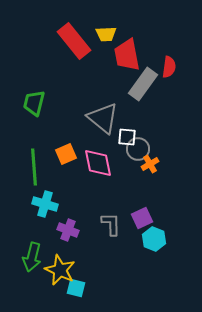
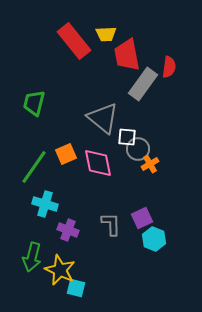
green line: rotated 39 degrees clockwise
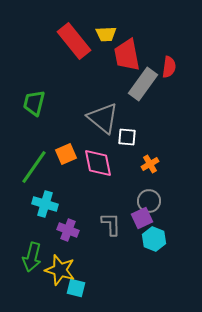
gray circle: moved 11 px right, 52 px down
yellow star: rotated 8 degrees counterclockwise
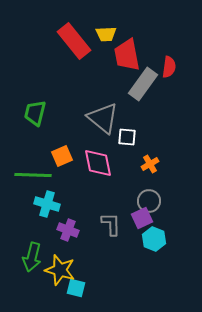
green trapezoid: moved 1 px right, 10 px down
orange square: moved 4 px left, 2 px down
green line: moved 1 px left, 8 px down; rotated 57 degrees clockwise
cyan cross: moved 2 px right
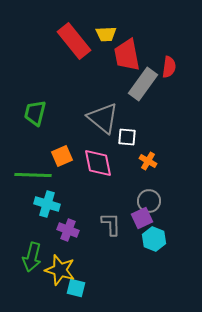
orange cross: moved 2 px left, 3 px up; rotated 30 degrees counterclockwise
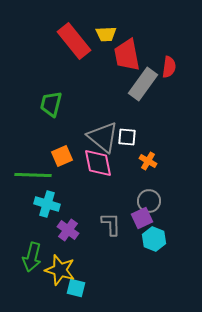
green trapezoid: moved 16 px right, 9 px up
gray triangle: moved 19 px down
purple cross: rotated 15 degrees clockwise
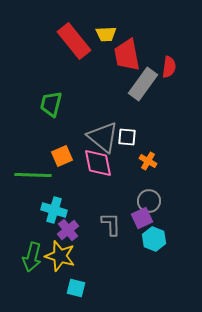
cyan cross: moved 7 px right, 6 px down
purple cross: rotated 15 degrees clockwise
yellow star: moved 14 px up
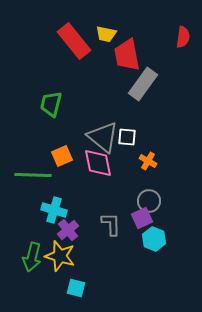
yellow trapezoid: rotated 15 degrees clockwise
red semicircle: moved 14 px right, 30 px up
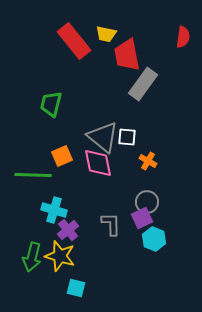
gray circle: moved 2 px left, 1 px down
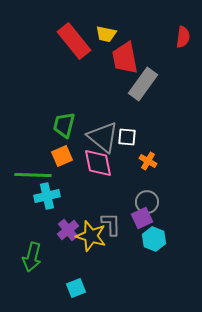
red trapezoid: moved 2 px left, 3 px down
green trapezoid: moved 13 px right, 21 px down
cyan cross: moved 7 px left, 14 px up; rotated 30 degrees counterclockwise
yellow star: moved 31 px right, 20 px up
cyan square: rotated 36 degrees counterclockwise
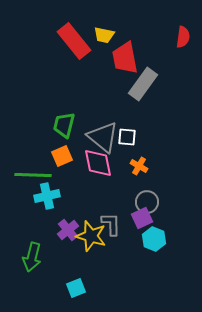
yellow trapezoid: moved 2 px left, 1 px down
orange cross: moved 9 px left, 5 px down
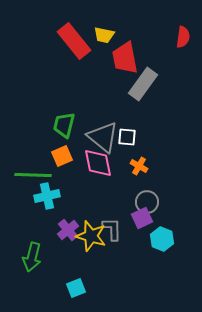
gray L-shape: moved 1 px right, 5 px down
cyan hexagon: moved 8 px right
